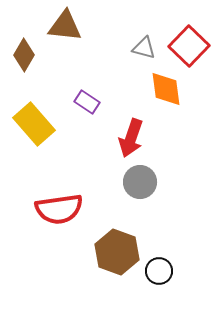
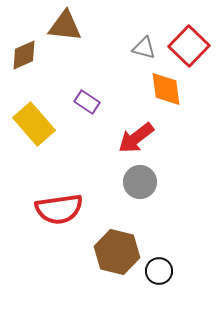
brown diamond: rotated 36 degrees clockwise
red arrow: moved 5 px right; rotated 33 degrees clockwise
brown hexagon: rotated 6 degrees counterclockwise
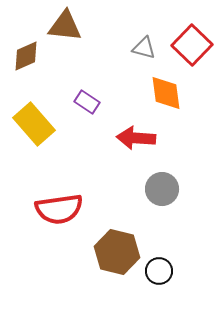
red square: moved 3 px right, 1 px up
brown diamond: moved 2 px right, 1 px down
orange diamond: moved 4 px down
red arrow: rotated 42 degrees clockwise
gray circle: moved 22 px right, 7 px down
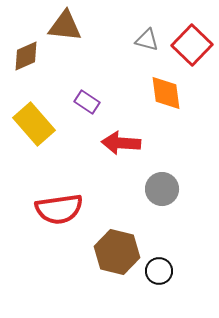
gray triangle: moved 3 px right, 8 px up
red arrow: moved 15 px left, 5 px down
